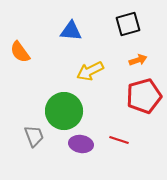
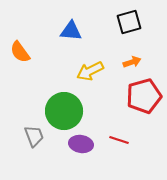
black square: moved 1 px right, 2 px up
orange arrow: moved 6 px left, 2 px down
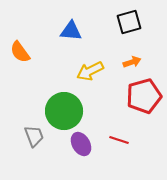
purple ellipse: rotated 50 degrees clockwise
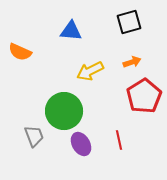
orange semicircle: rotated 30 degrees counterclockwise
red pentagon: rotated 16 degrees counterclockwise
red line: rotated 60 degrees clockwise
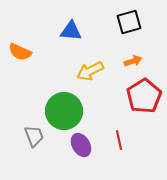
orange arrow: moved 1 px right, 1 px up
purple ellipse: moved 1 px down
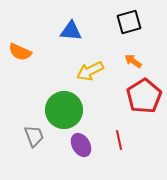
orange arrow: rotated 126 degrees counterclockwise
green circle: moved 1 px up
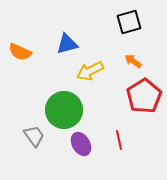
blue triangle: moved 4 px left, 13 px down; rotated 20 degrees counterclockwise
gray trapezoid: rotated 15 degrees counterclockwise
purple ellipse: moved 1 px up
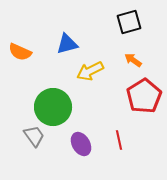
orange arrow: moved 1 px up
green circle: moved 11 px left, 3 px up
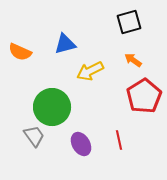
blue triangle: moved 2 px left
green circle: moved 1 px left
